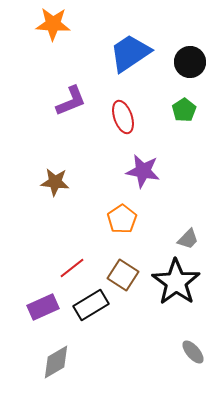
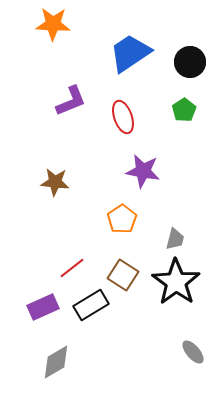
gray trapezoid: moved 13 px left; rotated 30 degrees counterclockwise
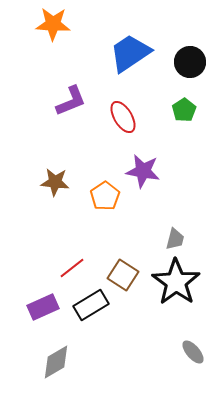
red ellipse: rotated 12 degrees counterclockwise
orange pentagon: moved 17 px left, 23 px up
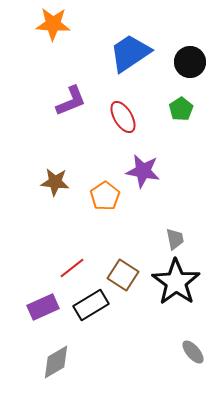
green pentagon: moved 3 px left, 1 px up
gray trapezoid: rotated 25 degrees counterclockwise
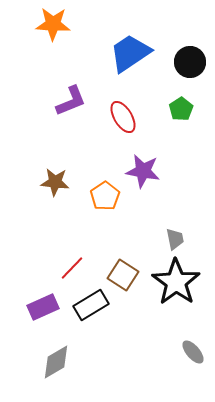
red line: rotated 8 degrees counterclockwise
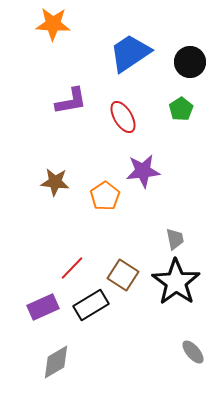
purple L-shape: rotated 12 degrees clockwise
purple star: rotated 16 degrees counterclockwise
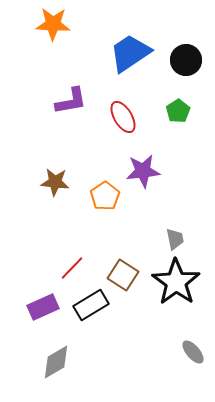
black circle: moved 4 px left, 2 px up
green pentagon: moved 3 px left, 2 px down
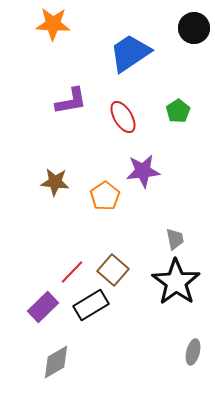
black circle: moved 8 px right, 32 px up
red line: moved 4 px down
brown square: moved 10 px left, 5 px up; rotated 8 degrees clockwise
purple rectangle: rotated 20 degrees counterclockwise
gray ellipse: rotated 55 degrees clockwise
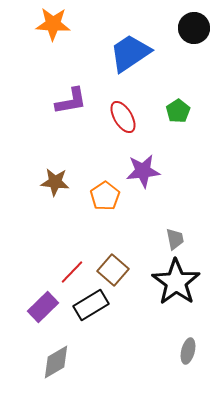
gray ellipse: moved 5 px left, 1 px up
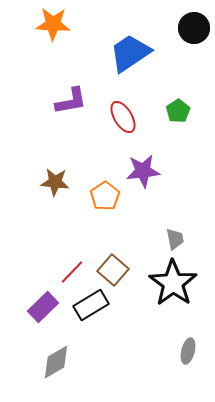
black star: moved 3 px left, 1 px down
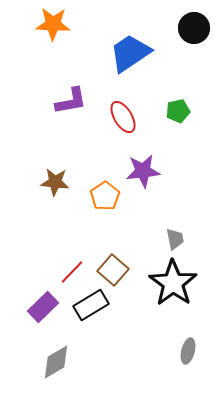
green pentagon: rotated 20 degrees clockwise
